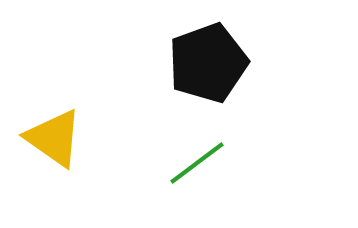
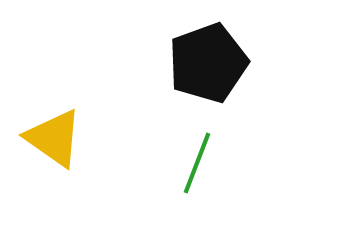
green line: rotated 32 degrees counterclockwise
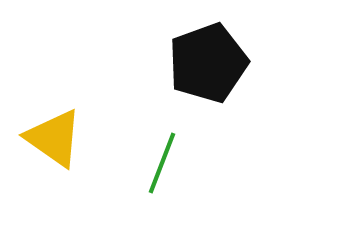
green line: moved 35 px left
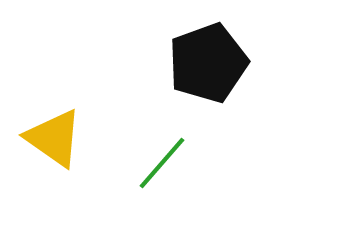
green line: rotated 20 degrees clockwise
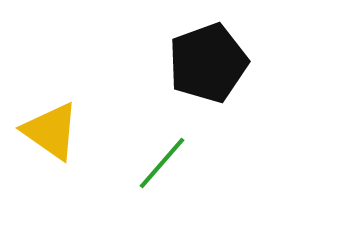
yellow triangle: moved 3 px left, 7 px up
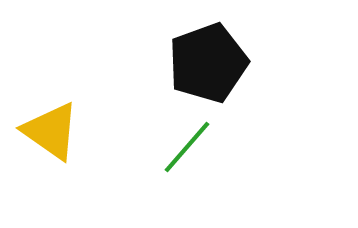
green line: moved 25 px right, 16 px up
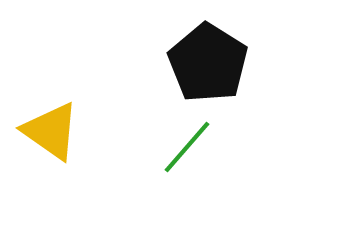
black pentagon: rotated 20 degrees counterclockwise
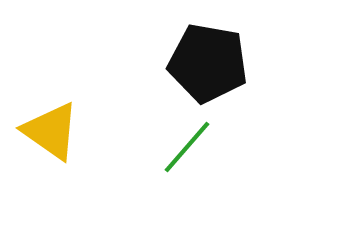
black pentagon: rotated 22 degrees counterclockwise
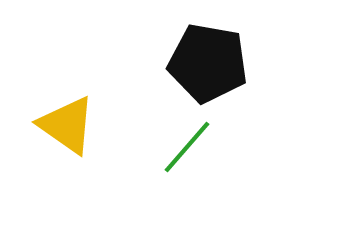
yellow triangle: moved 16 px right, 6 px up
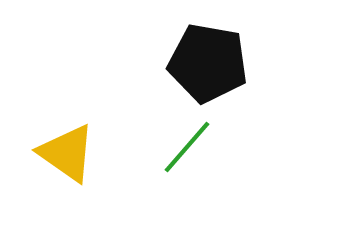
yellow triangle: moved 28 px down
